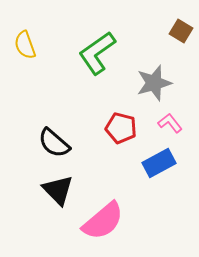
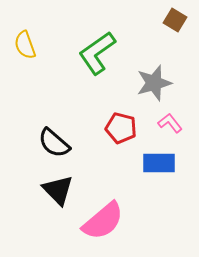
brown square: moved 6 px left, 11 px up
blue rectangle: rotated 28 degrees clockwise
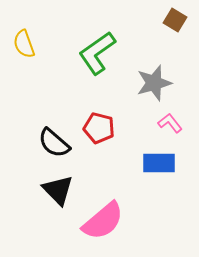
yellow semicircle: moved 1 px left, 1 px up
red pentagon: moved 22 px left
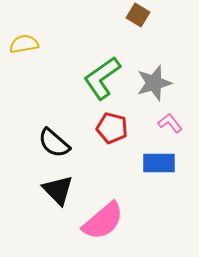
brown square: moved 37 px left, 5 px up
yellow semicircle: rotated 100 degrees clockwise
green L-shape: moved 5 px right, 25 px down
red pentagon: moved 13 px right
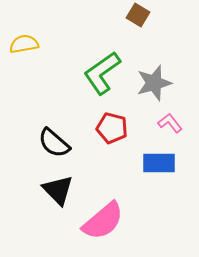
green L-shape: moved 5 px up
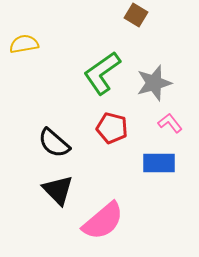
brown square: moved 2 px left
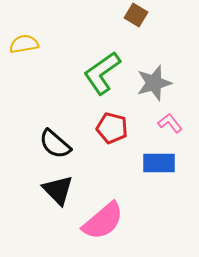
black semicircle: moved 1 px right, 1 px down
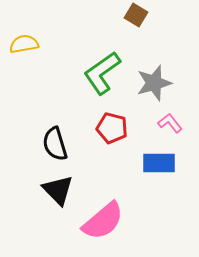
black semicircle: rotated 32 degrees clockwise
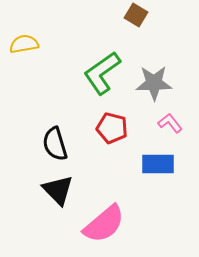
gray star: rotated 15 degrees clockwise
blue rectangle: moved 1 px left, 1 px down
pink semicircle: moved 1 px right, 3 px down
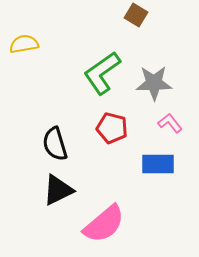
black triangle: rotated 48 degrees clockwise
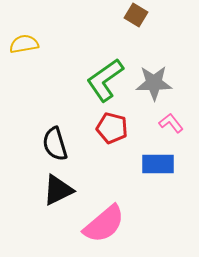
green L-shape: moved 3 px right, 7 px down
pink L-shape: moved 1 px right
